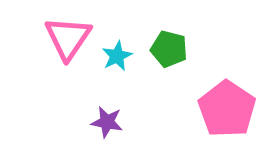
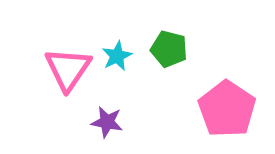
pink triangle: moved 31 px down
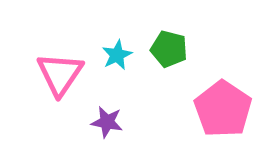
cyan star: moved 1 px up
pink triangle: moved 8 px left, 5 px down
pink pentagon: moved 4 px left
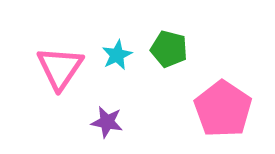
pink triangle: moved 6 px up
